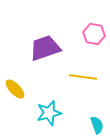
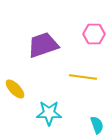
pink hexagon: rotated 10 degrees counterclockwise
purple trapezoid: moved 2 px left, 3 px up
cyan star: rotated 15 degrees clockwise
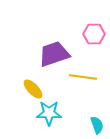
purple trapezoid: moved 11 px right, 9 px down
yellow ellipse: moved 18 px right
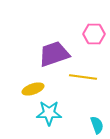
yellow ellipse: rotated 65 degrees counterclockwise
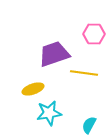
yellow line: moved 1 px right, 4 px up
cyan star: rotated 10 degrees counterclockwise
cyan semicircle: moved 8 px left; rotated 132 degrees counterclockwise
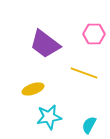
purple trapezoid: moved 9 px left, 10 px up; rotated 124 degrees counterclockwise
yellow line: rotated 12 degrees clockwise
cyan star: moved 4 px down
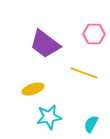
cyan semicircle: moved 2 px right, 1 px up
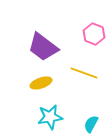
pink hexagon: rotated 20 degrees clockwise
purple trapezoid: moved 2 px left, 3 px down
yellow ellipse: moved 8 px right, 6 px up
cyan star: moved 1 px right
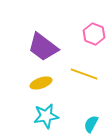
yellow line: moved 1 px down
cyan star: moved 4 px left, 1 px up
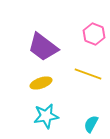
yellow line: moved 4 px right
